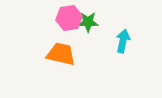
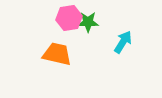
cyan arrow: moved 1 px down; rotated 20 degrees clockwise
orange trapezoid: moved 4 px left
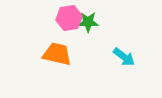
cyan arrow: moved 1 px right, 15 px down; rotated 95 degrees clockwise
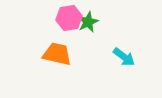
green star: rotated 25 degrees counterclockwise
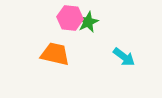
pink hexagon: moved 1 px right; rotated 15 degrees clockwise
orange trapezoid: moved 2 px left
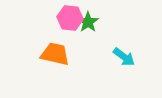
green star: rotated 10 degrees counterclockwise
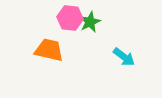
green star: moved 2 px right; rotated 10 degrees clockwise
orange trapezoid: moved 6 px left, 4 px up
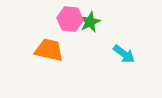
pink hexagon: moved 1 px down
cyan arrow: moved 3 px up
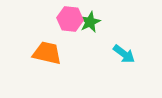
orange trapezoid: moved 2 px left, 3 px down
